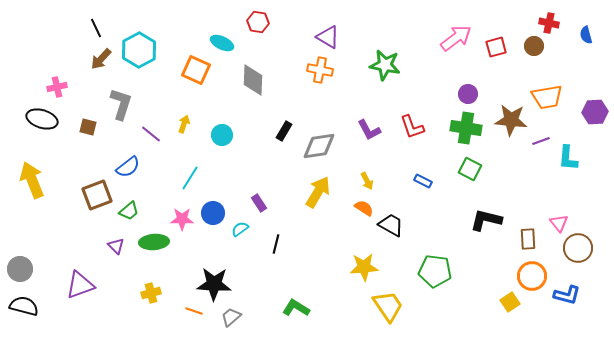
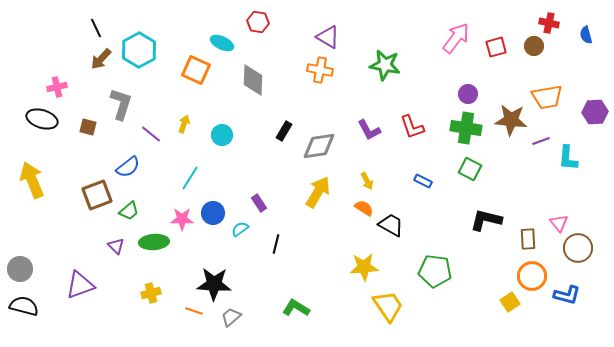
pink arrow at (456, 38): rotated 16 degrees counterclockwise
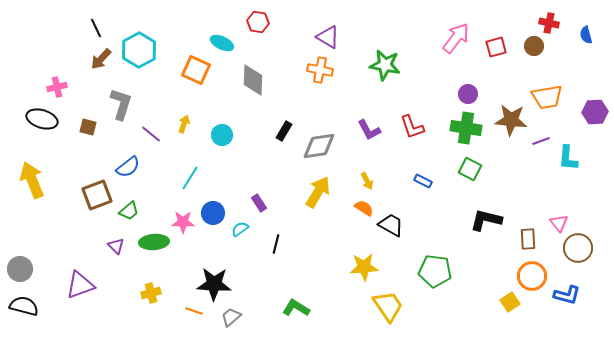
pink star at (182, 219): moved 1 px right, 3 px down
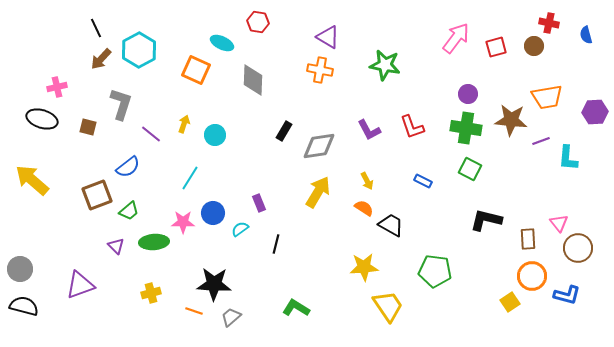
cyan circle at (222, 135): moved 7 px left
yellow arrow at (32, 180): rotated 27 degrees counterclockwise
purple rectangle at (259, 203): rotated 12 degrees clockwise
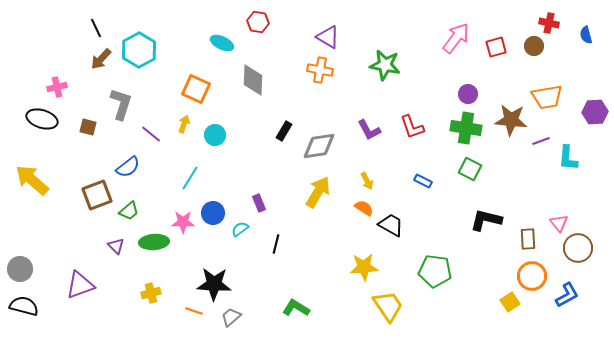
orange square at (196, 70): moved 19 px down
blue L-shape at (567, 295): rotated 44 degrees counterclockwise
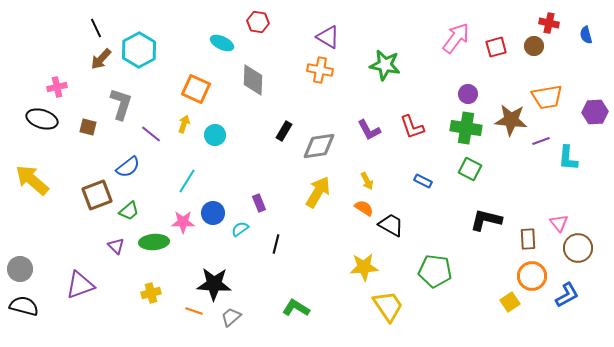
cyan line at (190, 178): moved 3 px left, 3 px down
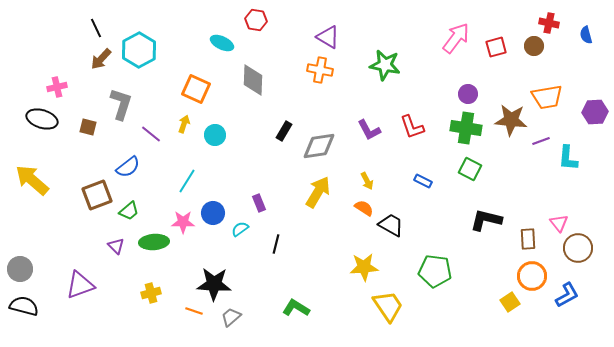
red hexagon at (258, 22): moved 2 px left, 2 px up
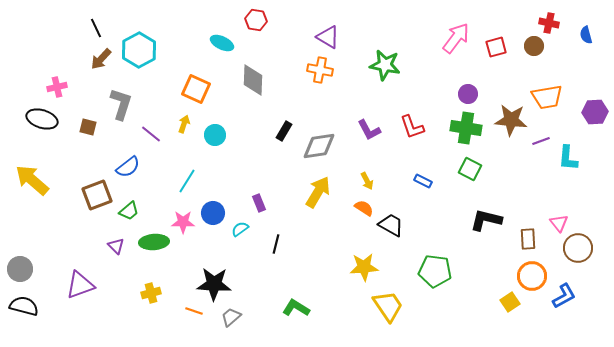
blue L-shape at (567, 295): moved 3 px left, 1 px down
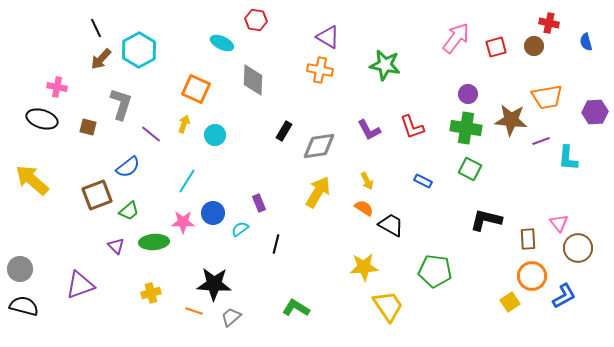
blue semicircle at (586, 35): moved 7 px down
pink cross at (57, 87): rotated 24 degrees clockwise
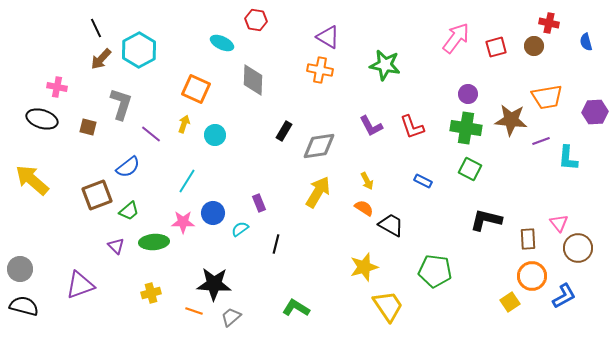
purple L-shape at (369, 130): moved 2 px right, 4 px up
yellow star at (364, 267): rotated 12 degrees counterclockwise
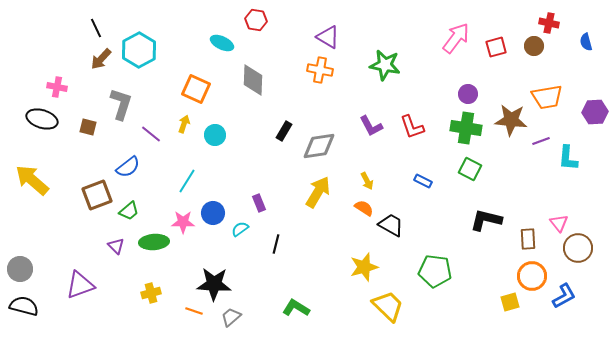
yellow square at (510, 302): rotated 18 degrees clockwise
yellow trapezoid at (388, 306): rotated 12 degrees counterclockwise
